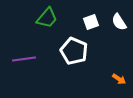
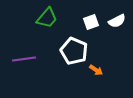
white semicircle: moved 2 px left, 1 px up; rotated 84 degrees counterclockwise
orange arrow: moved 23 px left, 9 px up
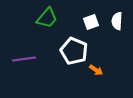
white semicircle: rotated 120 degrees clockwise
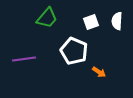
orange arrow: moved 3 px right, 2 px down
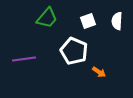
white square: moved 3 px left, 1 px up
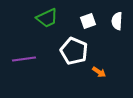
green trapezoid: rotated 25 degrees clockwise
